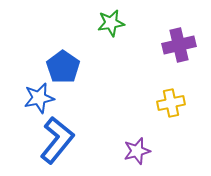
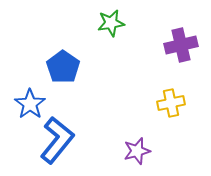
purple cross: moved 2 px right
blue star: moved 9 px left, 6 px down; rotated 24 degrees counterclockwise
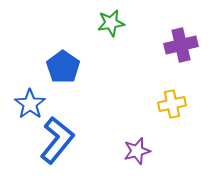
yellow cross: moved 1 px right, 1 px down
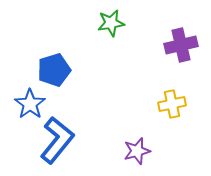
blue pentagon: moved 9 px left, 3 px down; rotated 20 degrees clockwise
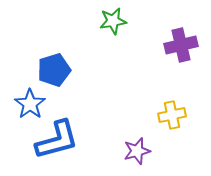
green star: moved 2 px right, 2 px up
yellow cross: moved 11 px down
blue L-shape: rotated 36 degrees clockwise
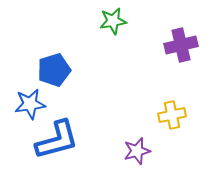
blue star: rotated 28 degrees clockwise
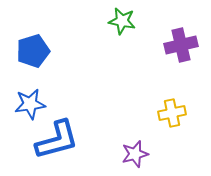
green star: moved 9 px right; rotated 20 degrees clockwise
blue pentagon: moved 21 px left, 19 px up
yellow cross: moved 2 px up
purple star: moved 2 px left, 3 px down
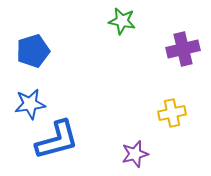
purple cross: moved 2 px right, 4 px down
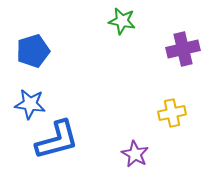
blue star: rotated 16 degrees clockwise
purple star: rotated 28 degrees counterclockwise
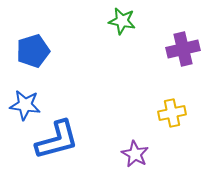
blue star: moved 5 px left, 1 px down
